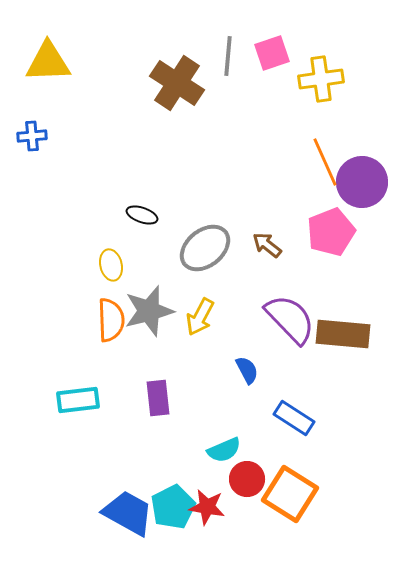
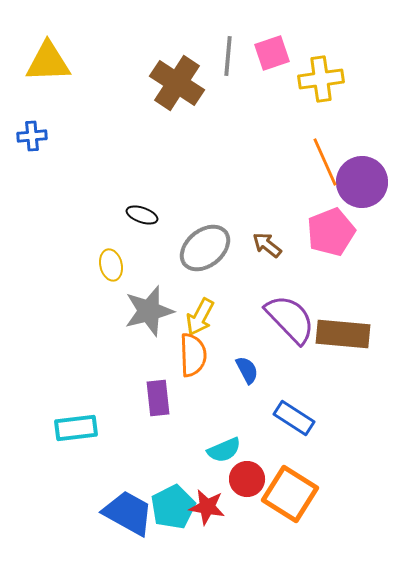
orange semicircle: moved 82 px right, 35 px down
cyan rectangle: moved 2 px left, 28 px down
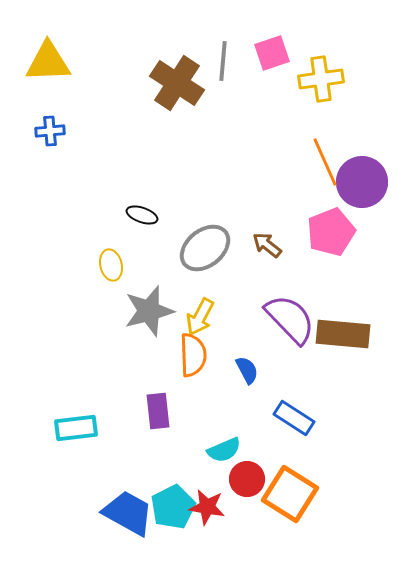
gray line: moved 5 px left, 5 px down
blue cross: moved 18 px right, 5 px up
purple rectangle: moved 13 px down
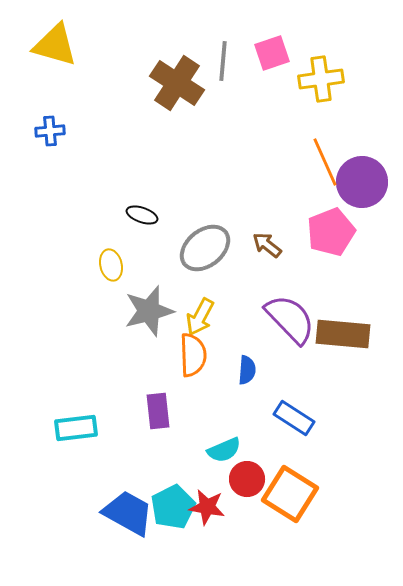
yellow triangle: moved 7 px right, 17 px up; rotated 18 degrees clockwise
blue semicircle: rotated 32 degrees clockwise
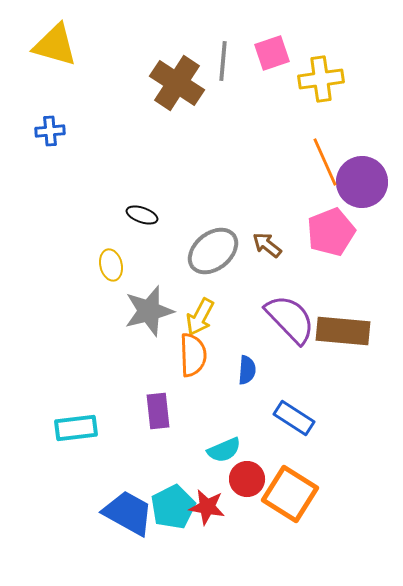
gray ellipse: moved 8 px right, 3 px down
brown rectangle: moved 3 px up
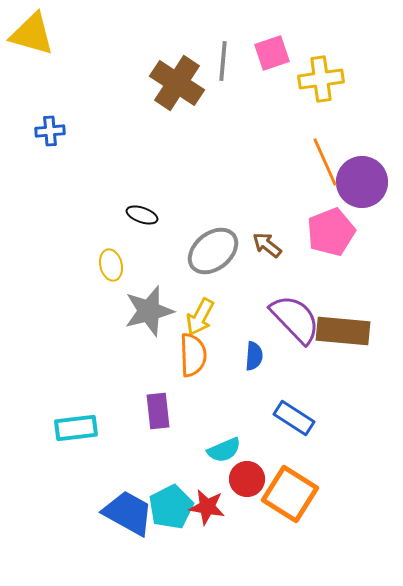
yellow triangle: moved 23 px left, 11 px up
purple semicircle: moved 5 px right
blue semicircle: moved 7 px right, 14 px up
cyan pentagon: moved 2 px left
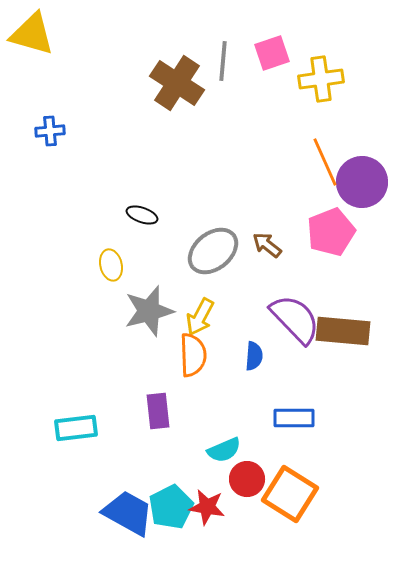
blue rectangle: rotated 33 degrees counterclockwise
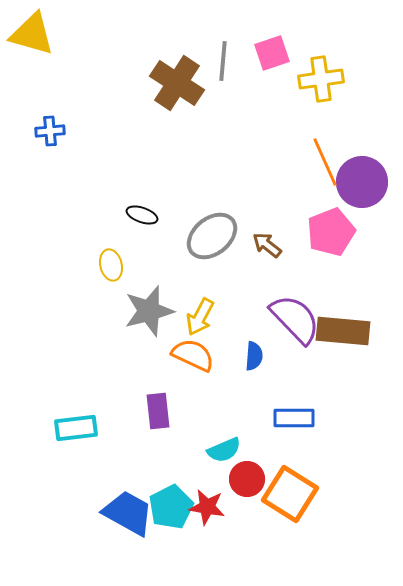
gray ellipse: moved 1 px left, 15 px up
orange semicircle: rotated 63 degrees counterclockwise
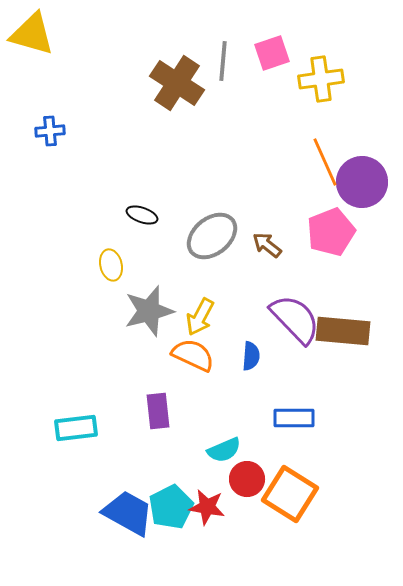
blue semicircle: moved 3 px left
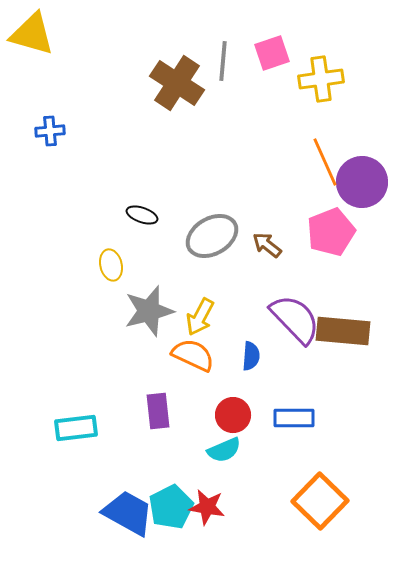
gray ellipse: rotated 9 degrees clockwise
red circle: moved 14 px left, 64 px up
orange square: moved 30 px right, 7 px down; rotated 12 degrees clockwise
